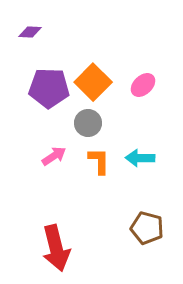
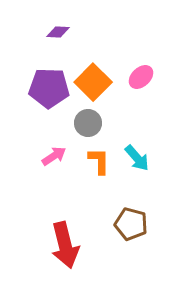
purple diamond: moved 28 px right
pink ellipse: moved 2 px left, 8 px up
cyan arrow: moved 3 px left; rotated 132 degrees counterclockwise
brown pentagon: moved 16 px left, 4 px up
red arrow: moved 9 px right, 3 px up
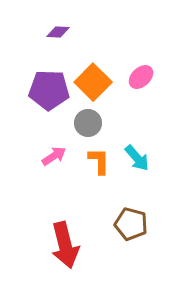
purple pentagon: moved 2 px down
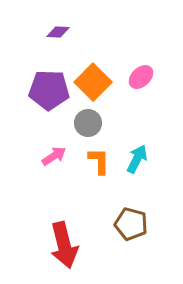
cyan arrow: moved 1 px down; rotated 112 degrees counterclockwise
red arrow: moved 1 px left
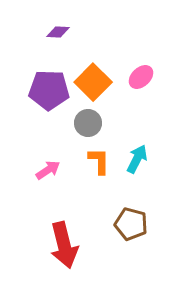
pink arrow: moved 6 px left, 14 px down
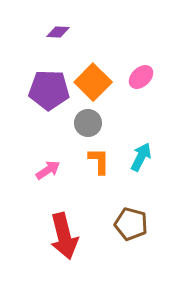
cyan arrow: moved 4 px right, 2 px up
red arrow: moved 9 px up
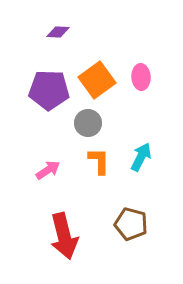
pink ellipse: rotated 50 degrees counterclockwise
orange square: moved 4 px right, 2 px up; rotated 9 degrees clockwise
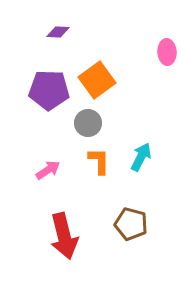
pink ellipse: moved 26 px right, 25 px up
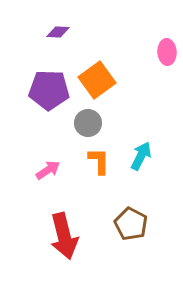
cyan arrow: moved 1 px up
brown pentagon: rotated 12 degrees clockwise
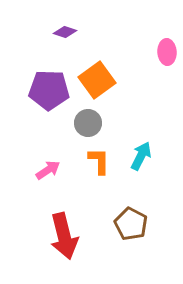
purple diamond: moved 7 px right; rotated 15 degrees clockwise
